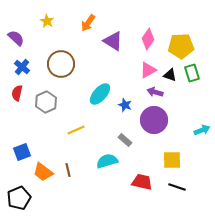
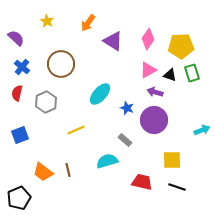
blue star: moved 2 px right, 3 px down
blue square: moved 2 px left, 17 px up
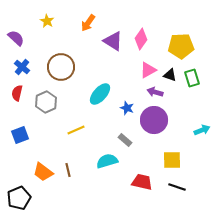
pink diamond: moved 7 px left
brown circle: moved 3 px down
green rectangle: moved 5 px down
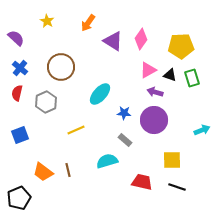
blue cross: moved 2 px left, 1 px down
blue star: moved 3 px left, 5 px down; rotated 16 degrees counterclockwise
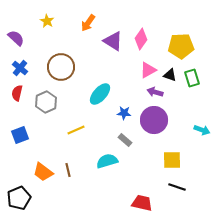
cyan arrow: rotated 42 degrees clockwise
red trapezoid: moved 21 px down
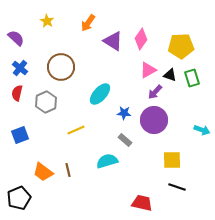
purple arrow: rotated 63 degrees counterclockwise
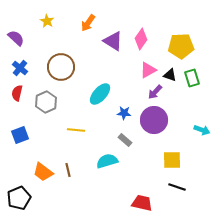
yellow line: rotated 30 degrees clockwise
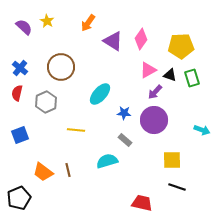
purple semicircle: moved 8 px right, 11 px up
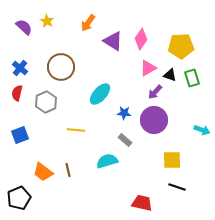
pink triangle: moved 2 px up
